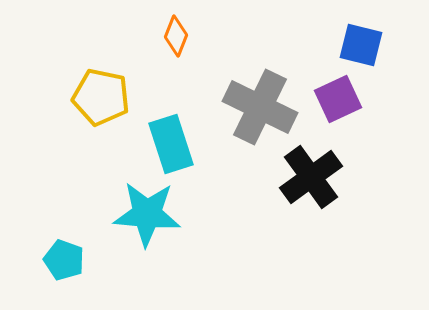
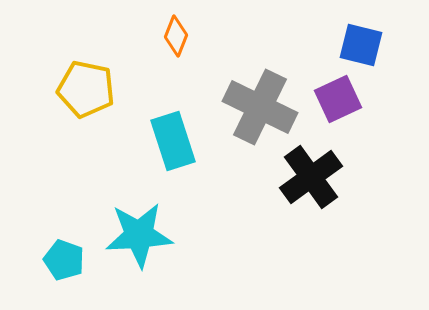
yellow pentagon: moved 15 px left, 8 px up
cyan rectangle: moved 2 px right, 3 px up
cyan star: moved 8 px left, 21 px down; rotated 8 degrees counterclockwise
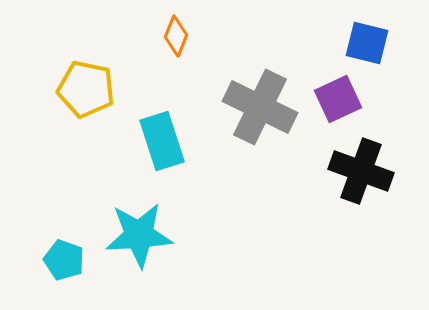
blue square: moved 6 px right, 2 px up
cyan rectangle: moved 11 px left
black cross: moved 50 px right, 6 px up; rotated 34 degrees counterclockwise
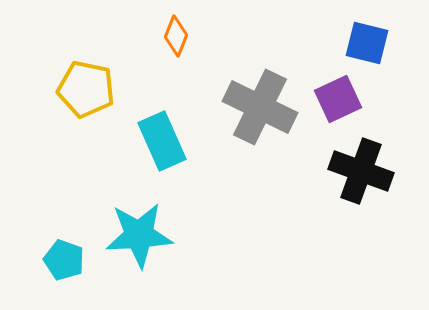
cyan rectangle: rotated 6 degrees counterclockwise
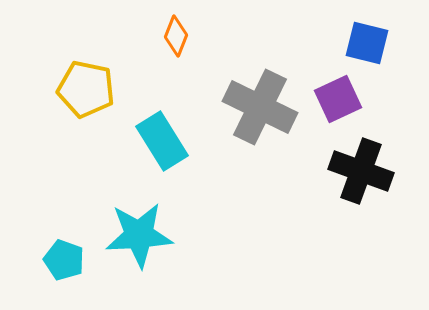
cyan rectangle: rotated 8 degrees counterclockwise
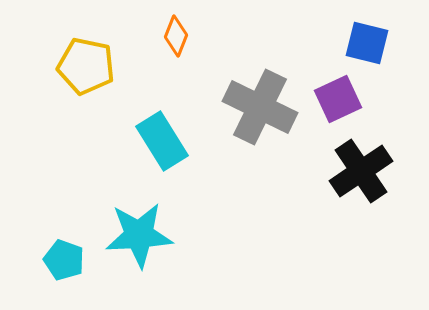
yellow pentagon: moved 23 px up
black cross: rotated 36 degrees clockwise
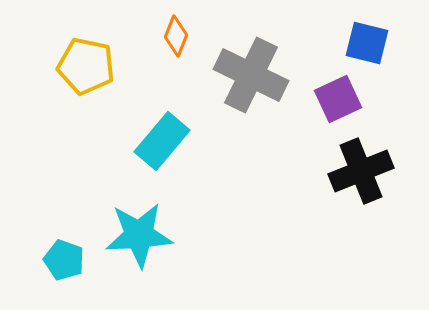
gray cross: moved 9 px left, 32 px up
cyan rectangle: rotated 72 degrees clockwise
black cross: rotated 12 degrees clockwise
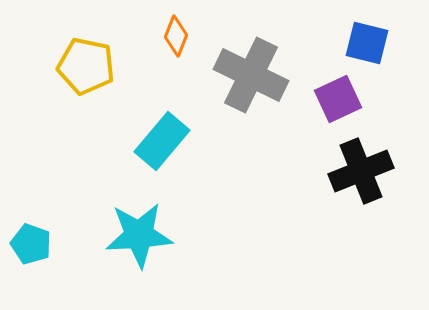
cyan pentagon: moved 33 px left, 16 px up
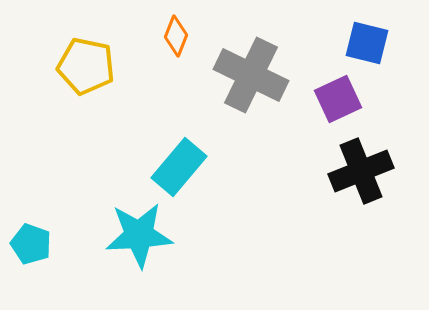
cyan rectangle: moved 17 px right, 26 px down
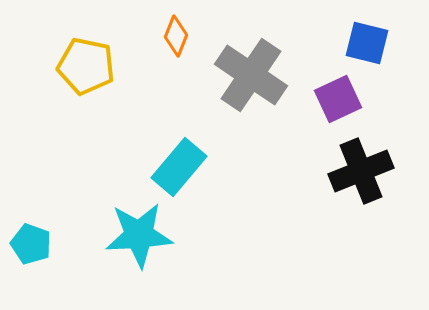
gray cross: rotated 8 degrees clockwise
